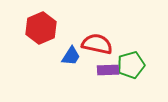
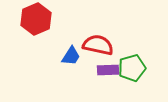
red hexagon: moved 5 px left, 9 px up
red semicircle: moved 1 px right, 1 px down
green pentagon: moved 1 px right, 3 px down
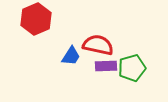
purple rectangle: moved 2 px left, 4 px up
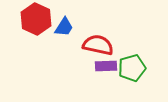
red hexagon: rotated 12 degrees counterclockwise
blue trapezoid: moved 7 px left, 29 px up
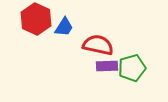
purple rectangle: moved 1 px right
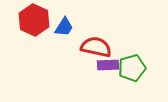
red hexagon: moved 2 px left, 1 px down
red semicircle: moved 2 px left, 2 px down
purple rectangle: moved 1 px right, 1 px up
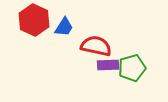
red semicircle: moved 1 px up
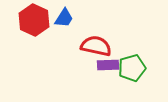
blue trapezoid: moved 9 px up
